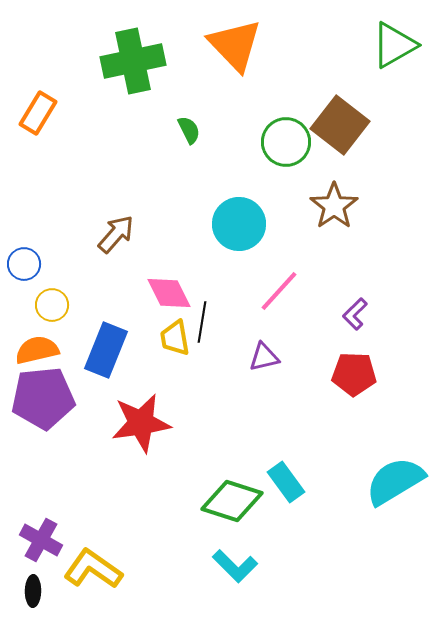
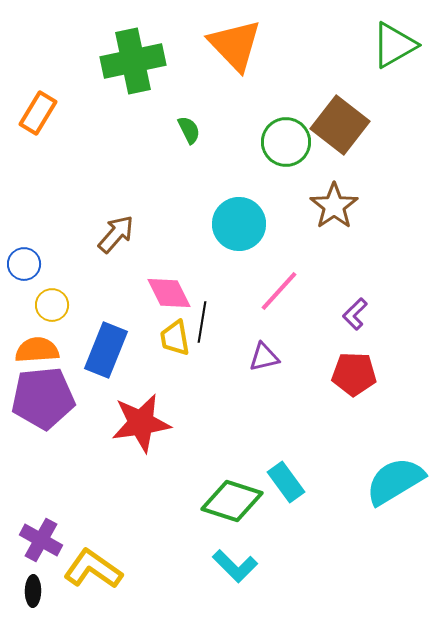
orange semicircle: rotated 9 degrees clockwise
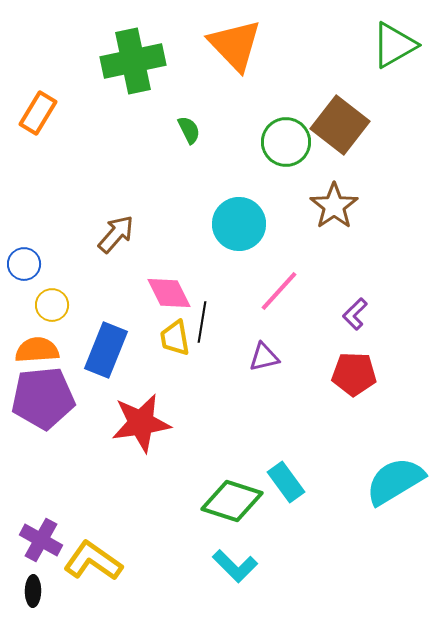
yellow L-shape: moved 8 px up
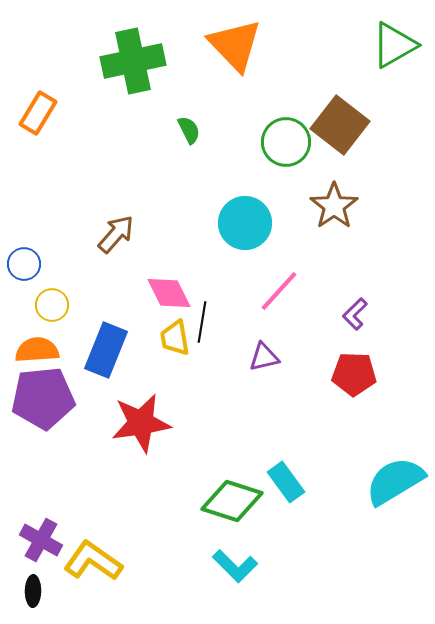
cyan circle: moved 6 px right, 1 px up
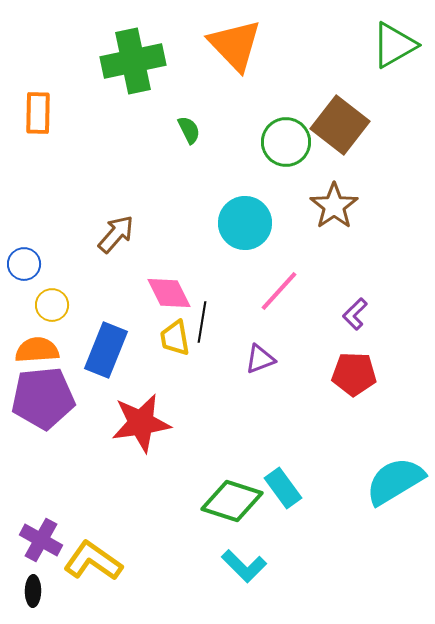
orange rectangle: rotated 30 degrees counterclockwise
purple triangle: moved 4 px left, 2 px down; rotated 8 degrees counterclockwise
cyan rectangle: moved 3 px left, 6 px down
cyan L-shape: moved 9 px right
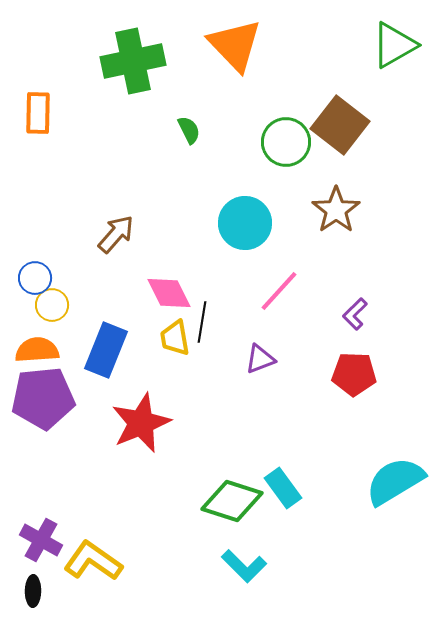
brown star: moved 2 px right, 4 px down
blue circle: moved 11 px right, 14 px down
red star: rotated 14 degrees counterclockwise
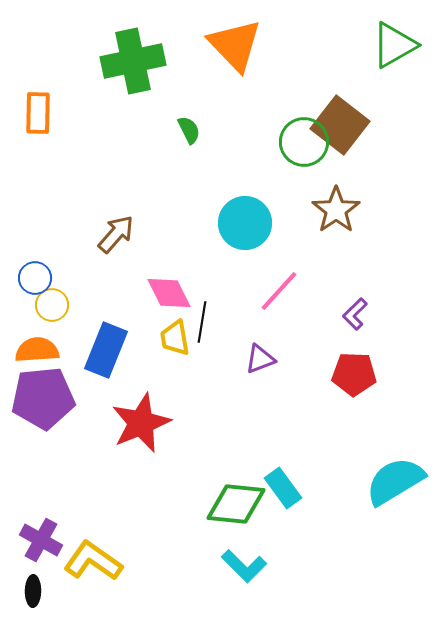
green circle: moved 18 px right
green diamond: moved 4 px right, 3 px down; rotated 12 degrees counterclockwise
